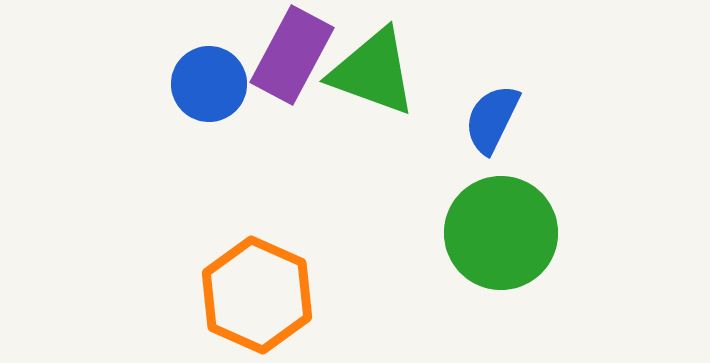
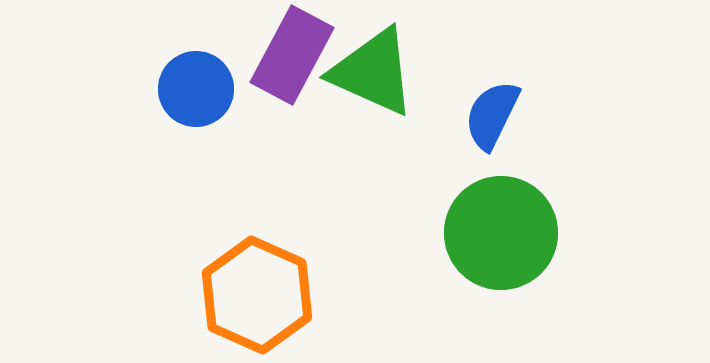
green triangle: rotated 4 degrees clockwise
blue circle: moved 13 px left, 5 px down
blue semicircle: moved 4 px up
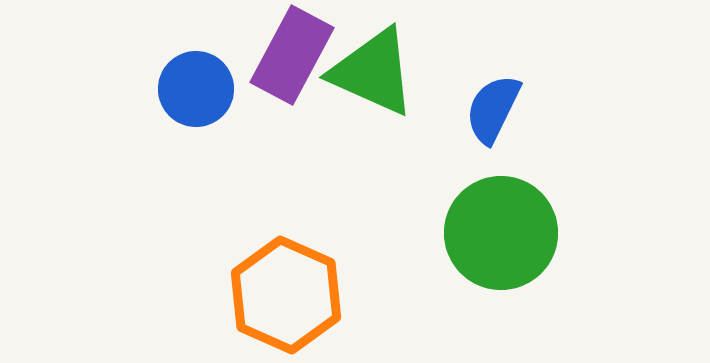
blue semicircle: moved 1 px right, 6 px up
orange hexagon: moved 29 px right
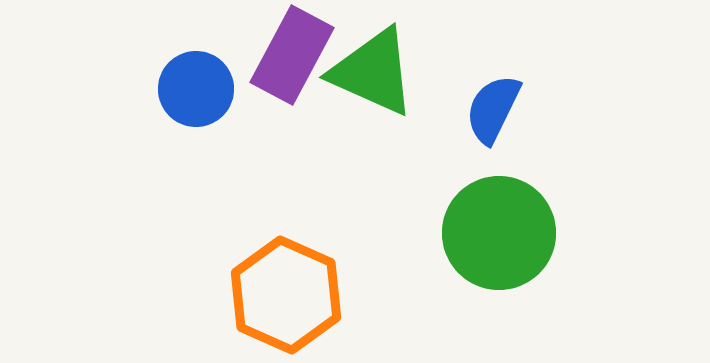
green circle: moved 2 px left
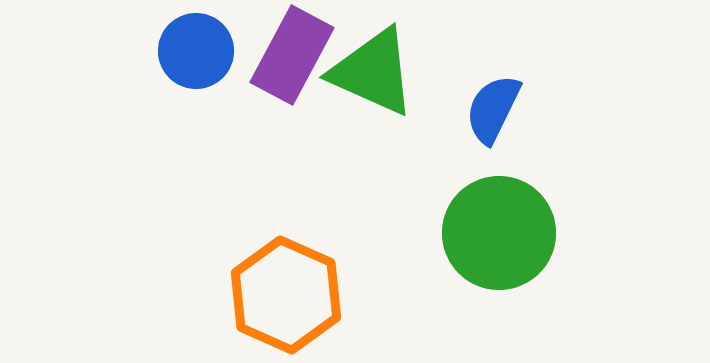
blue circle: moved 38 px up
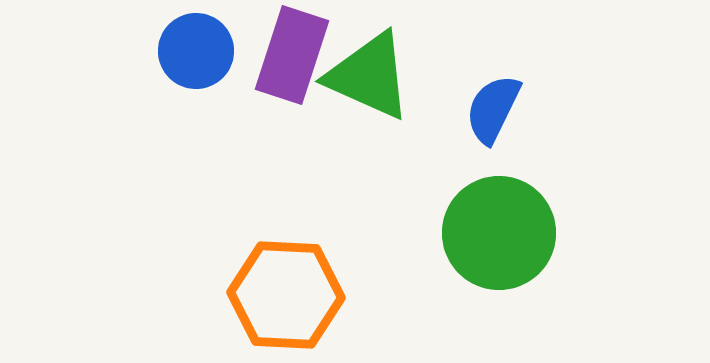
purple rectangle: rotated 10 degrees counterclockwise
green triangle: moved 4 px left, 4 px down
orange hexagon: rotated 21 degrees counterclockwise
